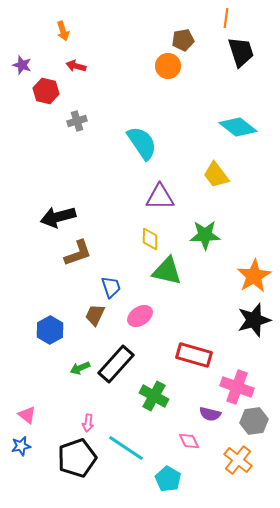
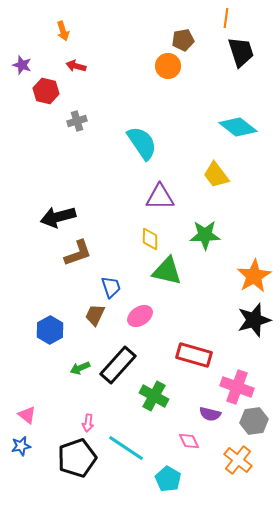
black rectangle: moved 2 px right, 1 px down
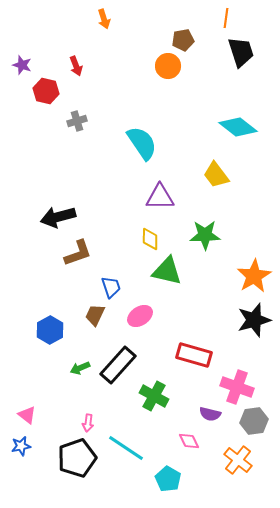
orange arrow: moved 41 px right, 12 px up
red arrow: rotated 126 degrees counterclockwise
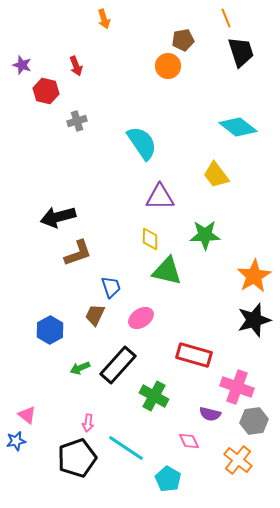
orange line: rotated 30 degrees counterclockwise
pink ellipse: moved 1 px right, 2 px down
blue star: moved 5 px left, 5 px up
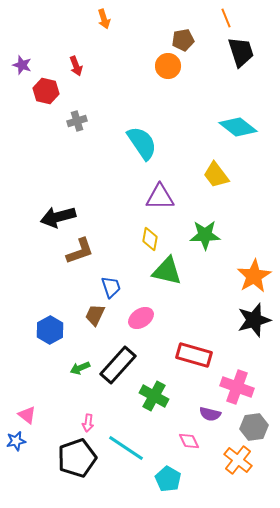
yellow diamond: rotated 10 degrees clockwise
brown L-shape: moved 2 px right, 2 px up
gray hexagon: moved 6 px down
